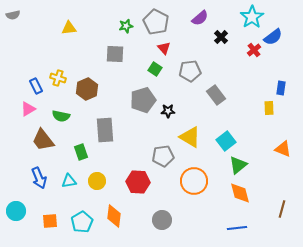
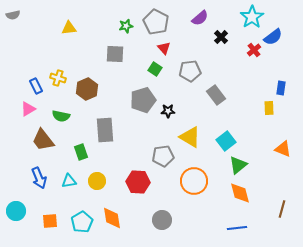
orange diamond at (114, 216): moved 2 px left, 2 px down; rotated 15 degrees counterclockwise
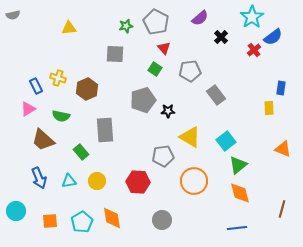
brown trapezoid at (43, 140): rotated 10 degrees counterclockwise
green rectangle at (81, 152): rotated 21 degrees counterclockwise
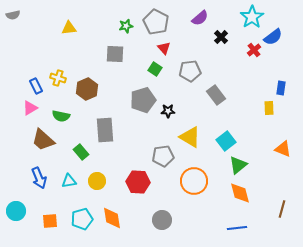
pink triangle at (28, 109): moved 2 px right, 1 px up
cyan pentagon at (82, 222): moved 3 px up; rotated 15 degrees clockwise
